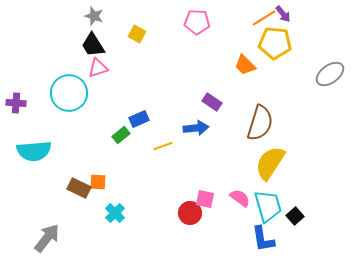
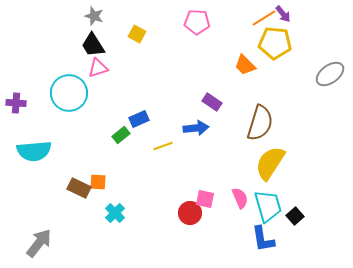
pink semicircle: rotated 30 degrees clockwise
gray arrow: moved 8 px left, 5 px down
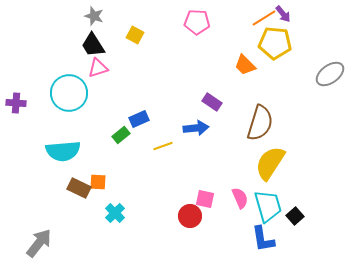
yellow square: moved 2 px left, 1 px down
cyan semicircle: moved 29 px right
red circle: moved 3 px down
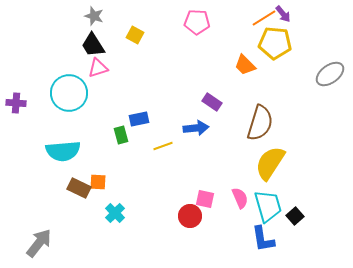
blue rectangle: rotated 12 degrees clockwise
green rectangle: rotated 66 degrees counterclockwise
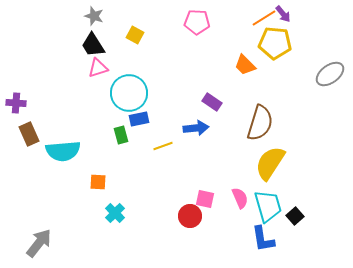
cyan circle: moved 60 px right
brown rectangle: moved 50 px left, 54 px up; rotated 40 degrees clockwise
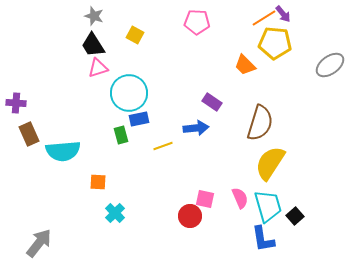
gray ellipse: moved 9 px up
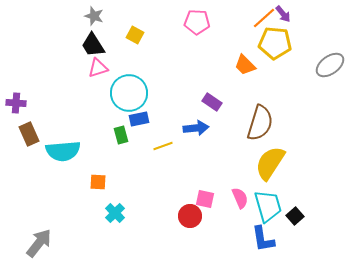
orange line: rotated 10 degrees counterclockwise
